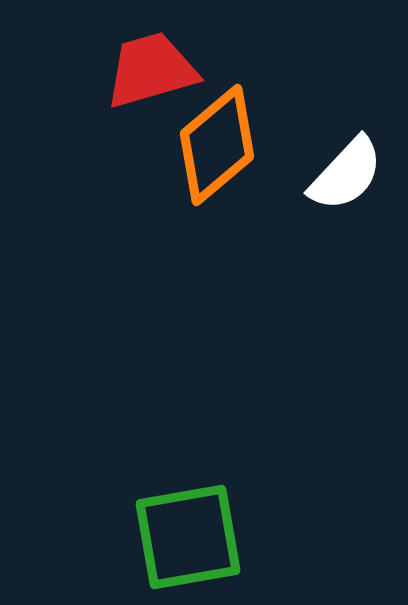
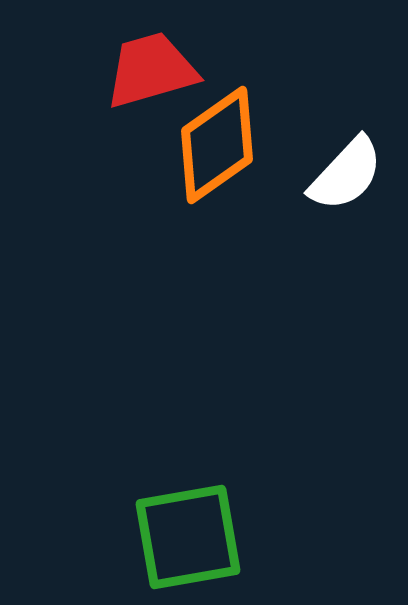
orange diamond: rotated 5 degrees clockwise
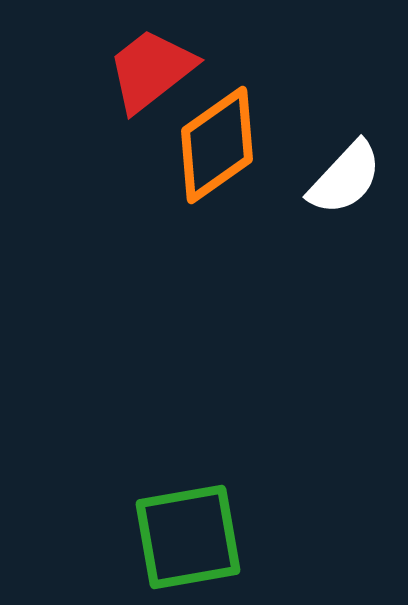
red trapezoid: rotated 22 degrees counterclockwise
white semicircle: moved 1 px left, 4 px down
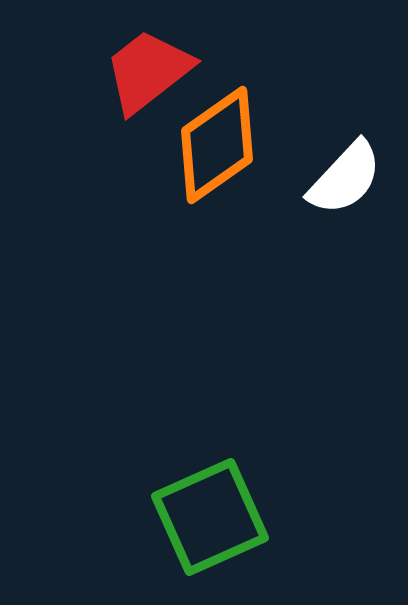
red trapezoid: moved 3 px left, 1 px down
green square: moved 22 px right, 20 px up; rotated 14 degrees counterclockwise
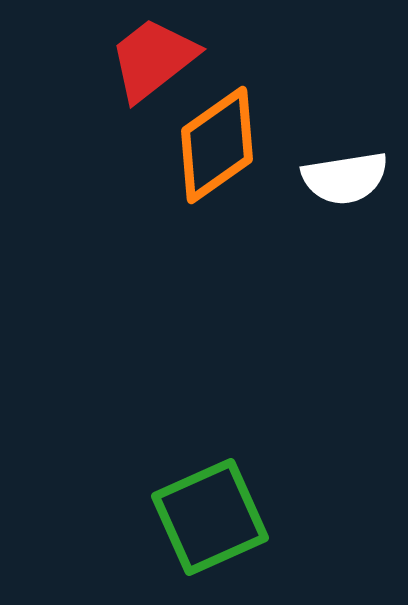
red trapezoid: moved 5 px right, 12 px up
white semicircle: rotated 38 degrees clockwise
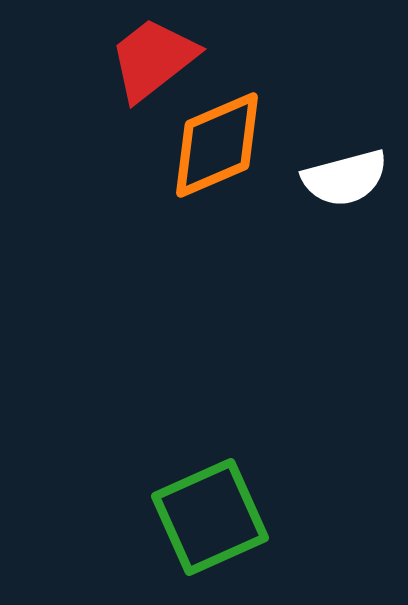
orange diamond: rotated 12 degrees clockwise
white semicircle: rotated 6 degrees counterclockwise
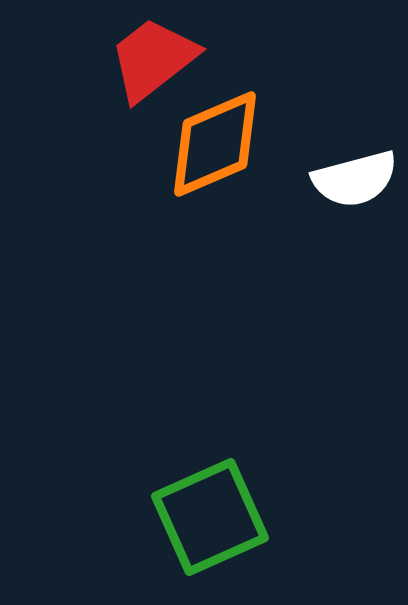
orange diamond: moved 2 px left, 1 px up
white semicircle: moved 10 px right, 1 px down
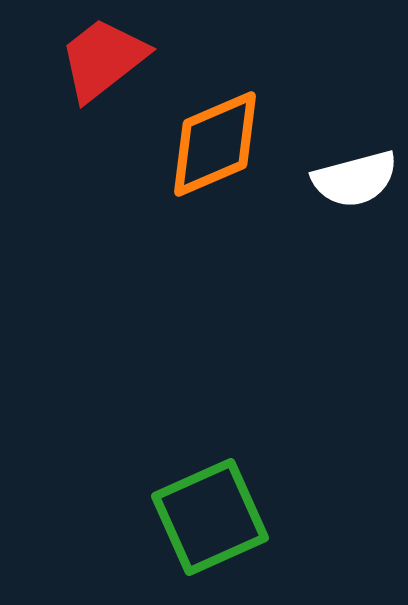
red trapezoid: moved 50 px left
